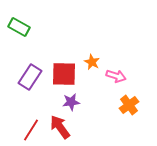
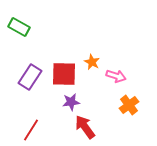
red arrow: moved 25 px right
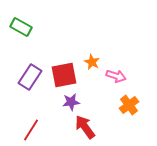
green rectangle: moved 2 px right
red square: moved 1 px down; rotated 12 degrees counterclockwise
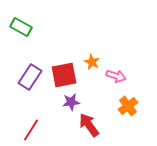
orange cross: moved 1 px left, 1 px down
red arrow: moved 4 px right, 2 px up
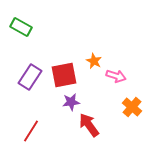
orange star: moved 2 px right, 1 px up
orange cross: moved 4 px right, 1 px down; rotated 12 degrees counterclockwise
red line: moved 1 px down
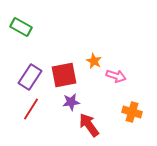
orange cross: moved 5 px down; rotated 24 degrees counterclockwise
red line: moved 22 px up
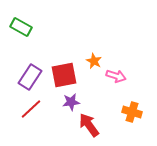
red line: rotated 15 degrees clockwise
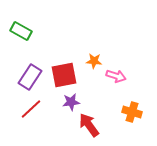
green rectangle: moved 4 px down
orange star: rotated 21 degrees counterclockwise
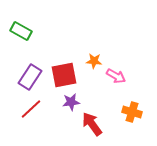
pink arrow: rotated 12 degrees clockwise
red arrow: moved 3 px right, 1 px up
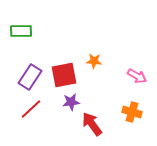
green rectangle: rotated 30 degrees counterclockwise
pink arrow: moved 21 px right
